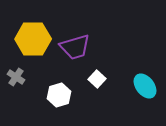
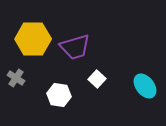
gray cross: moved 1 px down
white hexagon: rotated 25 degrees clockwise
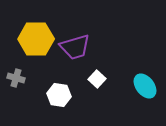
yellow hexagon: moved 3 px right
gray cross: rotated 18 degrees counterclockwise
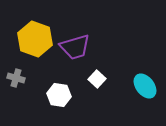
yellow hexagon: moved 1 px left; rotated 20 degrees clockwise
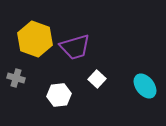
white hexagon: rotated 15 degrees counterclockwise
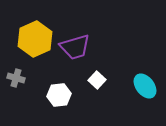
yellow hexagon: rotated 16 degrees clockwise
white square: moved 1 px down
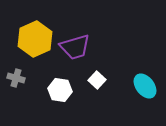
white hexagon: moved 1 px right, 5 px up; rotated 15 degrees clockwise
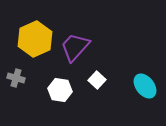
purple trapezoid: rotated 148 degrees clockwise
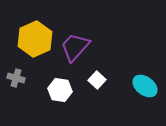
cyan ellipse: rotated 15 degrees counterclockwise
